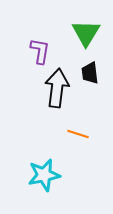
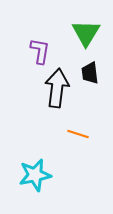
cyan star: moved 9 px left
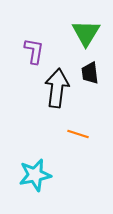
purple L-shape: moved 6 px left
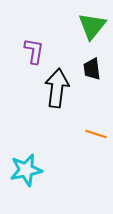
green triangle: moved 6 px right, 7 px up; rotated 8 degrees clockwise
black trapezoid: moved 2 px right, 4 px up
orange line: moved 18 px right
cyan star: moved 9 px left, 5 px up
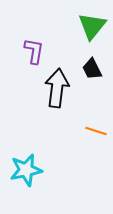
black trapezoid: rotated 20 degrees counterclockwise
orange line: moved 3 px up
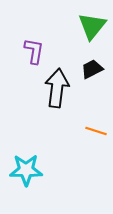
black trapezoid: rotated 90 degrees clockwise
cyan star: rotated 12 degrees clockwise
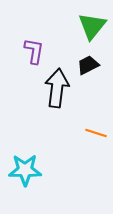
black trapezoid: moved 4 px left, 4 px up
orange line: moved 2 px down
cyan star: moved 1 px left
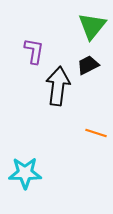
black arrow: moved 1 px right, 2 px up
cyan star: moved 3 px down
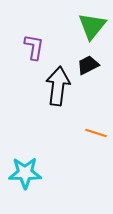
purple L-shape: moved 4 px up
